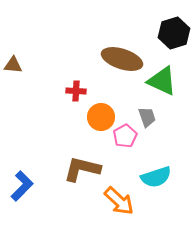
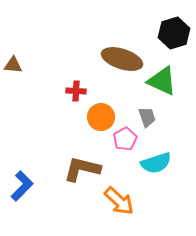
pink pentagon: moved 3 px down
cyan semicircle: moved 14 px up
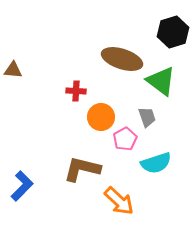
black hexagon: moved 1 px left, 1 px up
brown triangle: moved 5 px down
green triangle: moved 1 px left; rotated 12 degrees clockwise
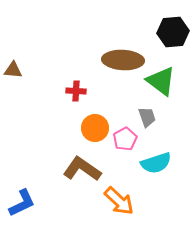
black hexagon: rotated 12 degrees clockwise
brown ellipse: moved 1 px right, 1 px down; rotated 15 degrees counterclockwise
orange circle: moved 6 px left, 11 px down
brown L-shape: rotated 21 degrees clockwise
blue L-shape: moved 17 px down; rotated 20 degrees clockwise
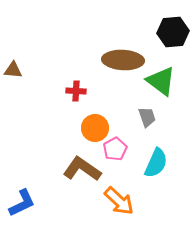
pink pentagon: moved 10 px left, 10 px down
cyan semicircle: rotated 48 degrees counterclockwise
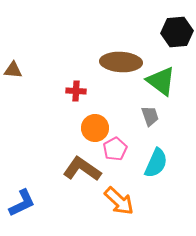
black hexagon: moved 4 px right
brown ellipse: moved 2 px left, 2 px down
gray trapezoid: moved 3 px right, 1 px up
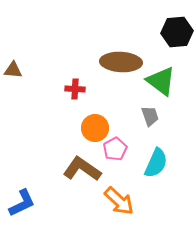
red cross: moved 1 px left, 2 px up
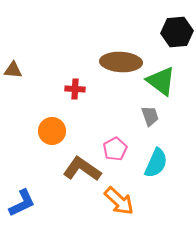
orange circle: moved 43 px left, 3 px down
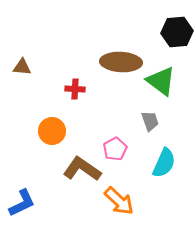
brown triangle: moved 9 px right, 3 px up
gray trapezoid: moved 5 px down
cyan semicircle: moved 8 px right
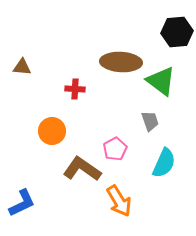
orange arrow: rotated 16 degrees clockwise
